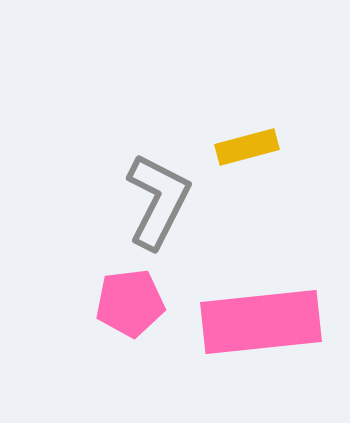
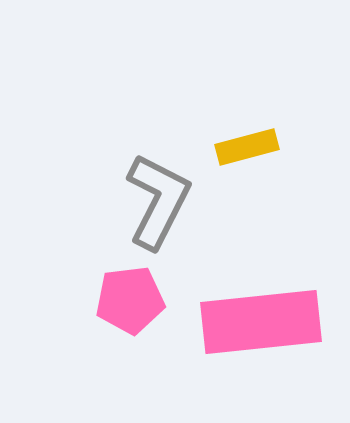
pink pentagon: moved 3 px up
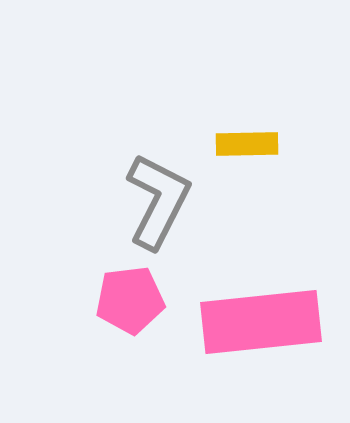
yellow rectangle: moved 3 px up; rotated 14 degrees clockwise
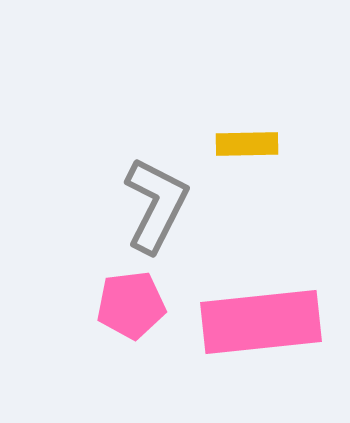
gray L-shape: moved 2 px left, 4 px down
pink pentagon: moved 1 px right, 5 px down
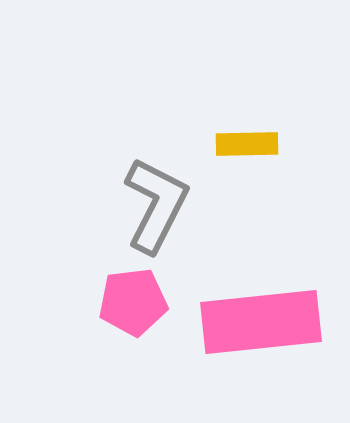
pink pentagon: moved 2 px right, 3 px up
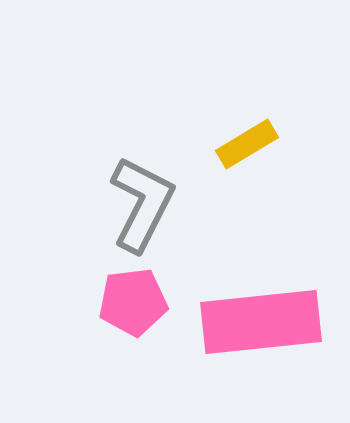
yellow rectangle: rotated 30 degrees counterclockwise
gray L-shape: moved 14 px left, 1 px up
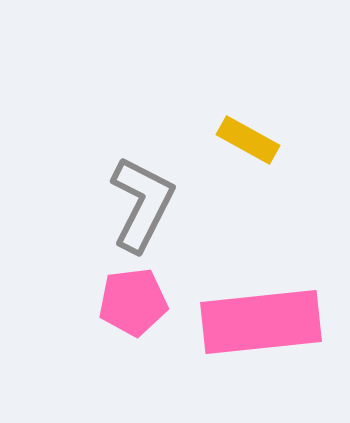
yellow rectangle: moved 1 px right, 4 px up; rotated 60 degrees clockwise
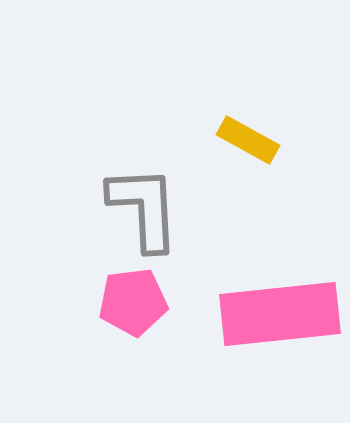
gray L-shape: moved 2 px right, 4 px down; rotated 30 degrees counterclockwise
pink rectangle: moved 19 px right, 8 px up
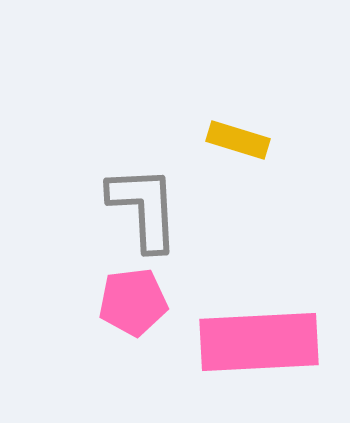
yellow rectangle: moved 10 px left; rotated 12 degrees counterclockwise
pink rectangle: moved 21 px left, 28 px down; rotated 3 degrees clockwise
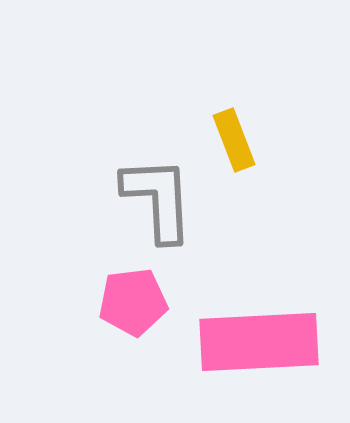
yellow rectangle: moved 4 px left; rotated 52 degrees clockwise
gray L-shape: moved 14 px right, 9 px up
